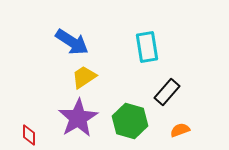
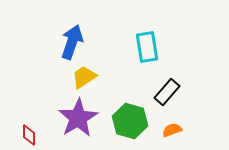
blue arrow: rotated 104 degrees counterclockwise
orange semicircle: moved 8 px left
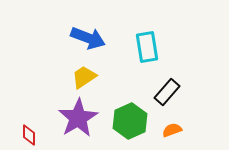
blue arrow: moved 16 px right, 4 px up; rotated 92 degrees clockwise
green hexagon: rotated 20 degrees clockwise
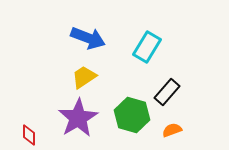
cyan rectangle: rotated 40 degrees clockwise
green hexagon: moved 2 px right, 6 px up; rotated 20 degrees counterclockwise
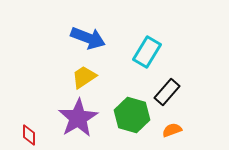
cyan rectangle: moved 5 px down
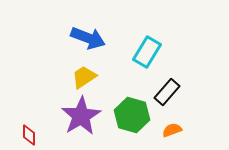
purple star: moved 3 px right, 2 px up
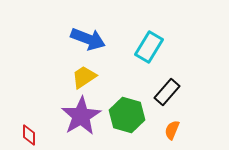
blue arrow: moved 1 px down
cyan rectangle: moved 2 px right, 5 px up
green hexagon: moved 5 px left
orange semicircle: rotated 48 degrees counterclockwise
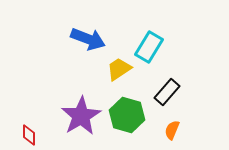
yellow trapezoid: moved 35 px right, 8 px up
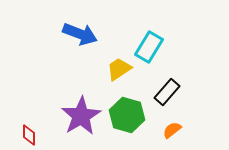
blue arrow: moved 8 px left, 5 px up
orange semicircle: rotated 30 degrees clockwise
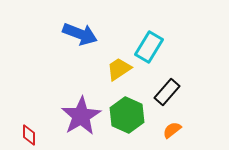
green hexagon: rotated 8 degrees clockwise
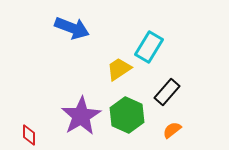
blue arrow: moved 8 px left, 6 px up
